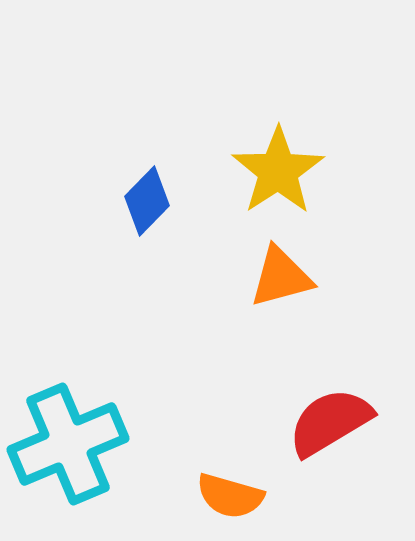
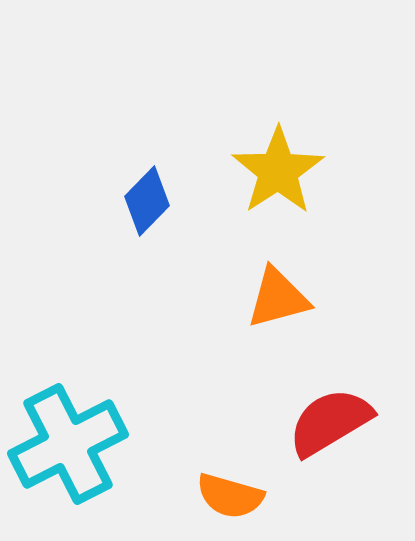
orange triangle: moved 3 px left, 21 px down
cyan cross: rotated 4 degrees counterclockwise
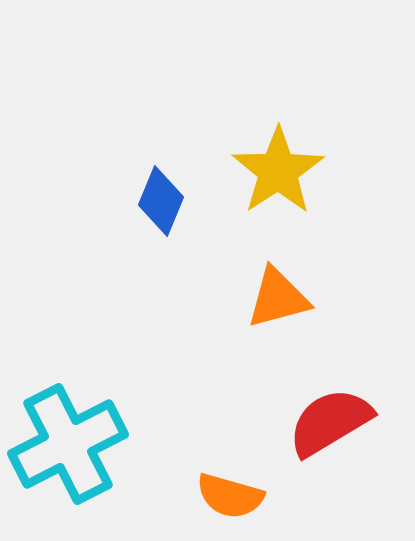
blue diamond: moved 14 px right; rotated 22 degrees counterclockwise
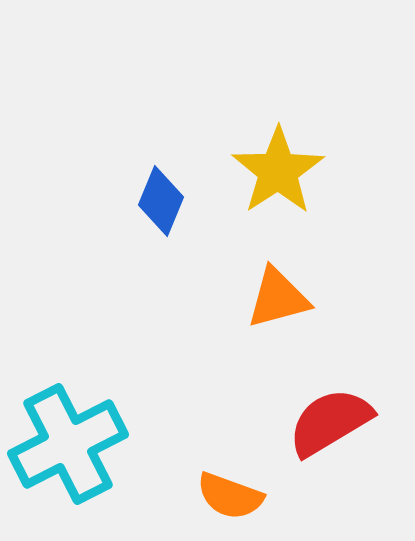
orange semicircle: rotated 4 degrees clockwise
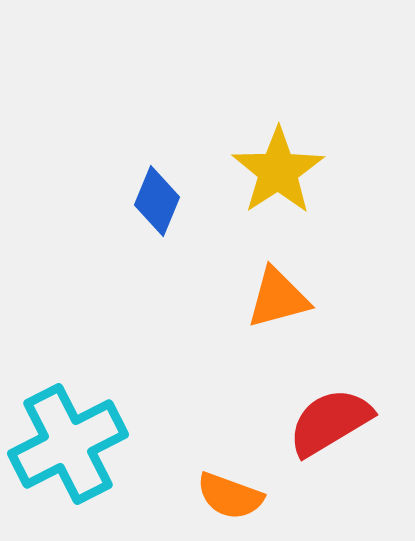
blue diamond: moved 4 px left
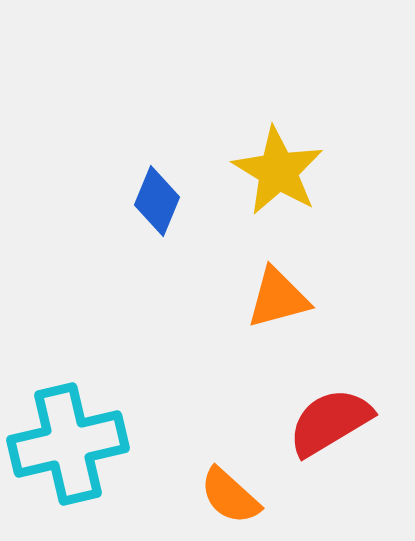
yellow star: rotated 8 degrees counterclockwise
cyan cross: rotated 14 degrees clockwise
orange semicircle: rotated 22 degrees clockwise
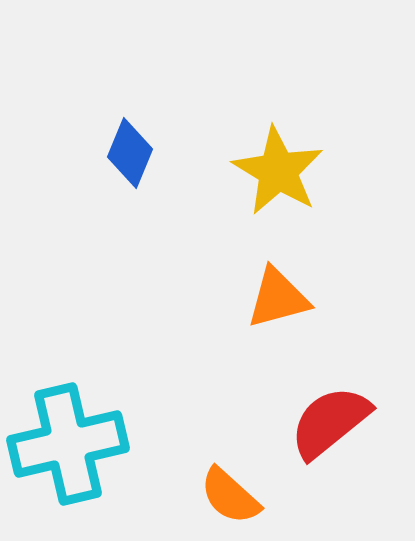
blue diamond: moved 27 px left, 48 px up
red semicircle: rotated 8 degrees counterclockwise
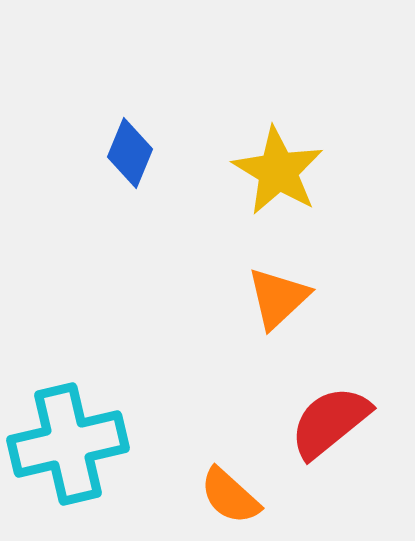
orange triangle: rotated 28 degrees counterclockwise
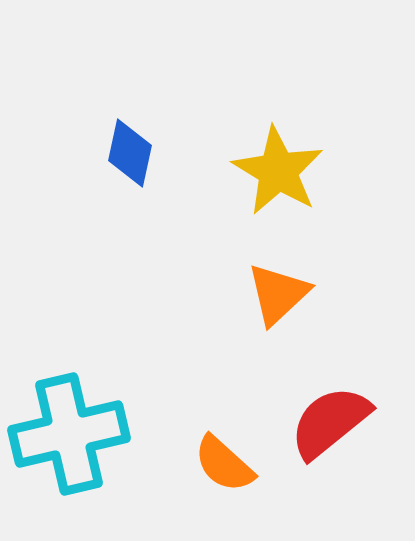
blue diamond: rotated 10 degrees counterclockwise
orange triangle: moved 4 px up
cyan cross: moved 1 px right, 10 px up
orange semicircle: moved 6 px left, 32 px up
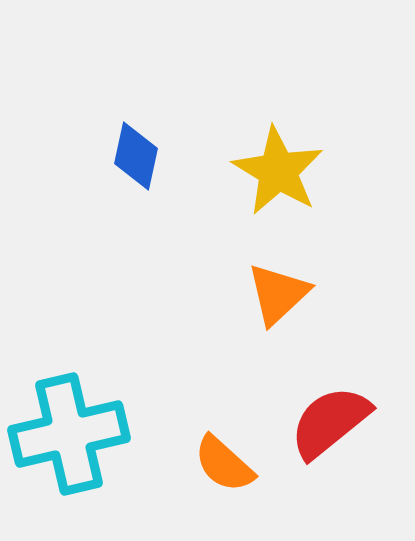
blue diamond: moved 6 px right, 3 px down
